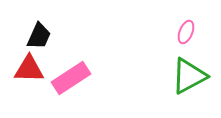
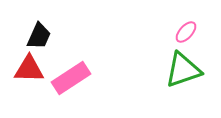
pink ellipse: rotated 20 degrees clockwise
green triangle: moved 6 px left, 6 px up; rotated 9 degrees clockwise
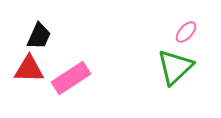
green triangle: moved 8 px left, 3 px up; rotated 24 degrees counterclockwise
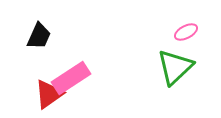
pink ellipse: rotated 20 degrees clockwise
red triangle: moved 20 px right, 25 px down; rotated 36 degrees counterclockwise
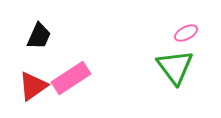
pink ellipse: moved 1 px down
green triangle: rotated 24 degrees counterclockwise
red triangle: moved 16 px left, 8 px up
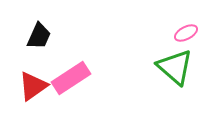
green triangle: rotated 12 degrees counterclockwise
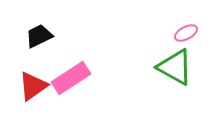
black trapezoid: rotated 140 degrees counterclockwise
green triangle: rotated 12 degrees counterclockwise
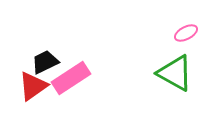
black trapezoid: moved 6 px right, 26 px down
green triangle: moved 6 px down
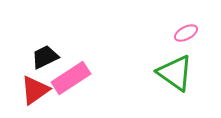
black trapezoid: moved 5 px up
green triangle: rotated 6 degrees clockwise
red triangle: moved 2 px right, 4 px down
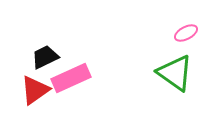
pink rectangle: rotated 9 degrees clockwise
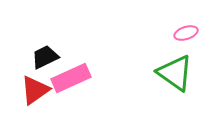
pink ellipse: rotated 10 degrees clockwise
